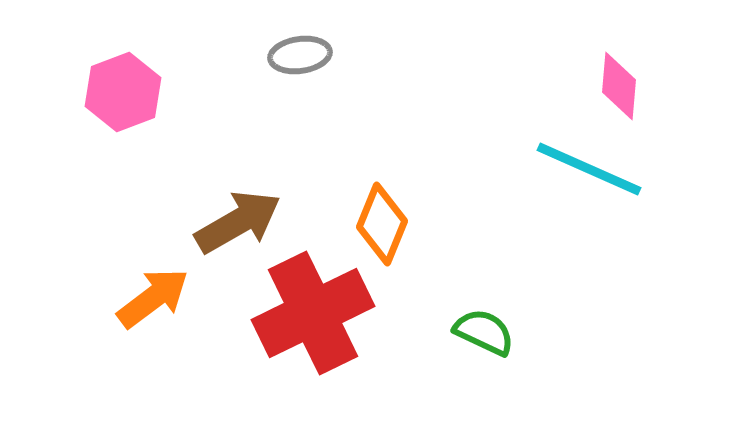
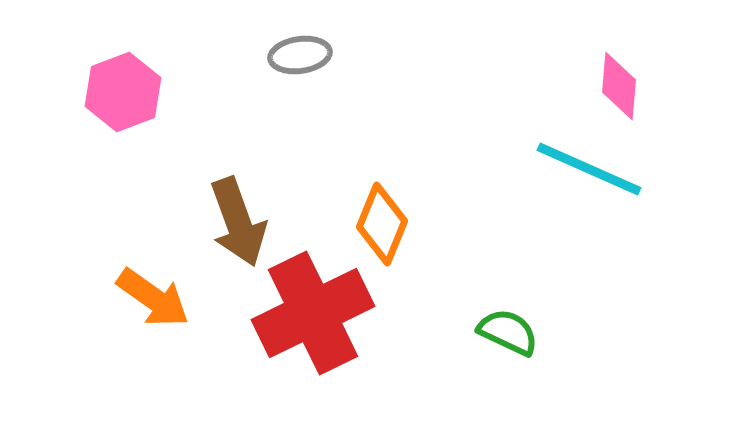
brown arrow: rotated 100 degrees clockwise
orange arrow: rotated 72 degrees clockwise
green semicircle: moved 24 px right
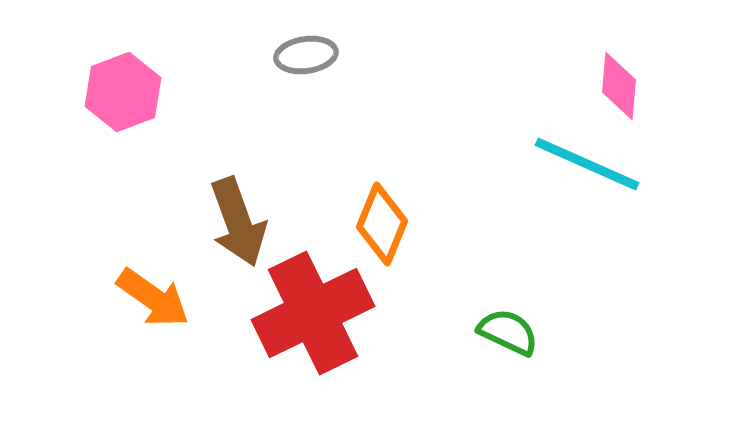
gray ellipse: moved 6 px right
cyan line: moved 2 px left, 5 px up
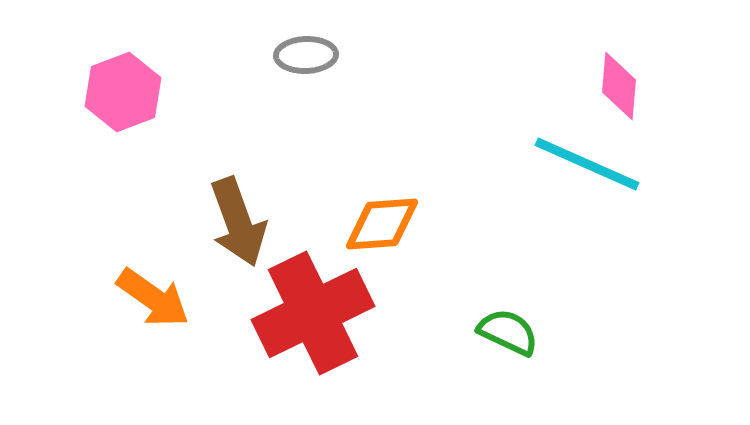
gray ellipse: rotated 6 degrees clockwise
orange diamond: rotated 64 degrees clockwise
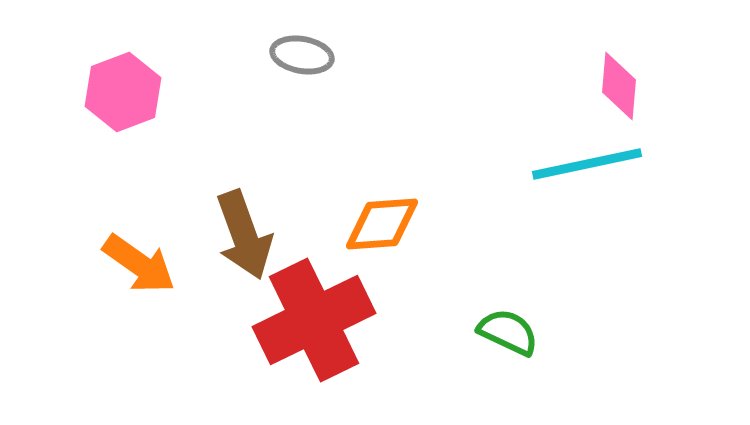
gray ellipse: moved 4 px left; rotated 12 degrees clockwise
cyan line: rotated 36 degrees counterclockwise
brown arrow: moved 6 px right, 13 px down
orange arrow: moved 14 px left, 34 px up
red cross: moved 1 px right, 7 px down
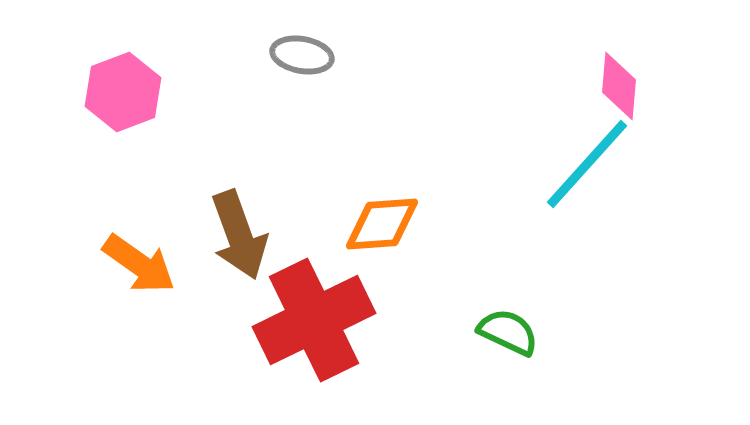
cyan line: rotated 36 degrees counterclockwise
brown arrow: moved 5 px left
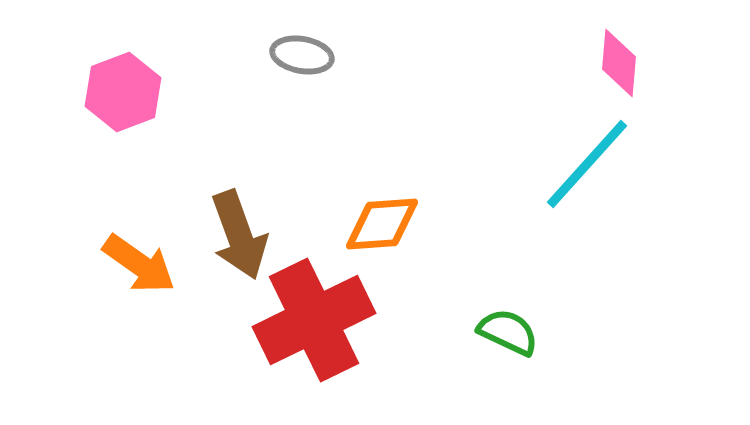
pink diamond: moved 23 px up
